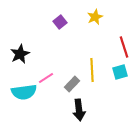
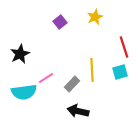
black arrow: moved 1 px left, 1 px down; rotated 110 degrees clockwise
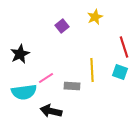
purple square: moved 2 px right, 4 px down
cyan square: rotated 35 degrees clockwise
gray rectangle: moved 2 px down; rotated 49 degrees clockwise
black arrow: moved 27 px left
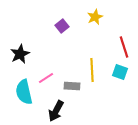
cyan semicircle: rotated 85 degrees clockwise
black arrow: moved 5 px right; rotated 75 degrees counterclockwise
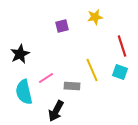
yellow star: rotated 14 degrees clockwise
purple square: rotated 24 degrees clockwise
red line: moved 2 px left, 1 px up
yellow line: rotated 20 degrees counterclockwise
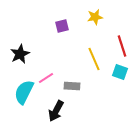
yellow line: moved 2 px right, 11 px up
cyan semicircle: rotated 40 degrees clockwise
